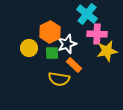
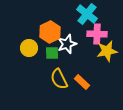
orange rectangle: moved 8 px right, 17 px down
yellow semicircle: rotated 55 degrees clockwise
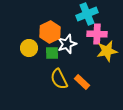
cyan cross: rotated 30 degrees clockwise
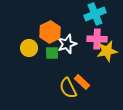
cyan cross: moved 8 px right
pink cross: moved 5 px down
yellow semicircle: moved 9 px right, 9 px down
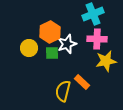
cyan cross: moved 2 px left
yellow star: moved 1 px left, 10 px down
yellow semicircle: moved 5 px left, 3 px down; rotated 40 degrees clockwise
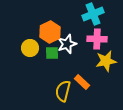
yellow circle: moved 1 px right
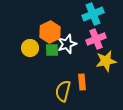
pink cross: moved 1 px left; rotated 24 degrees counterclockwise
green square: moved 3 px up
orange rectangle: rotated 42 degrees clockwise
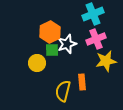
yellow circle: moved 7 px right, 15 px down
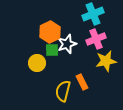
orange rectangle: rotated 21 degrees counterclockwise
